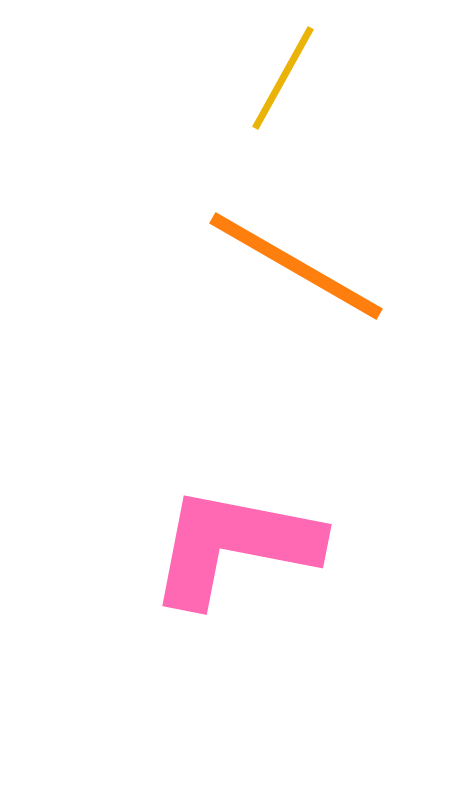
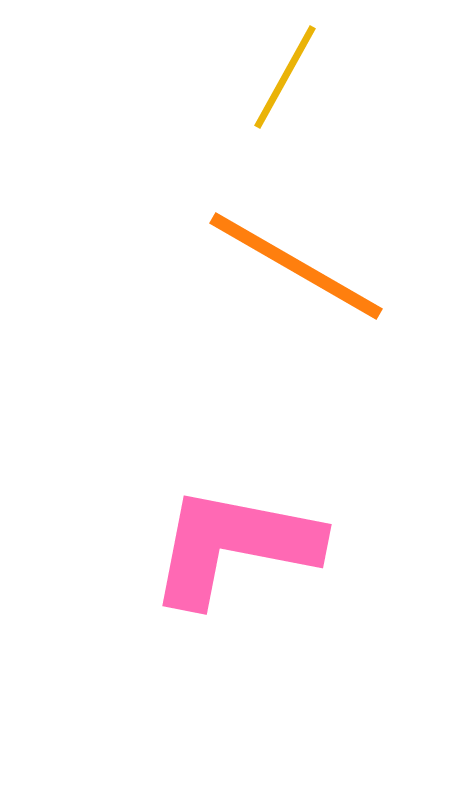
yellow line: moved 2 px right, 1 px up
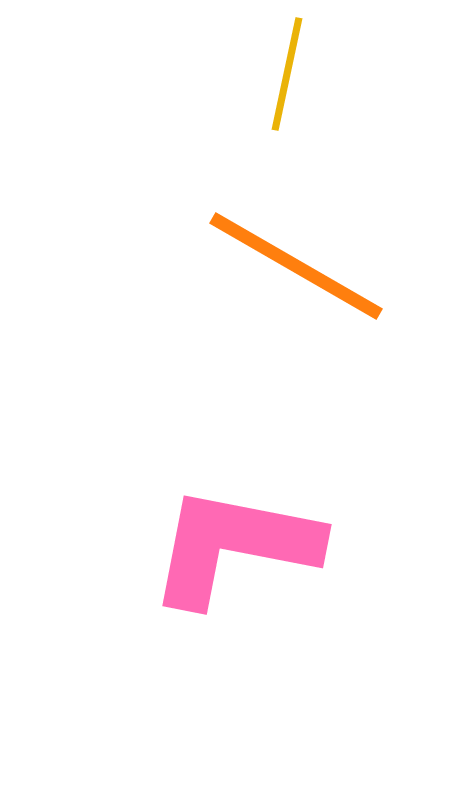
yellow line: moved 2 px right, 3 px up; rotated 17 degrees counterclockwise
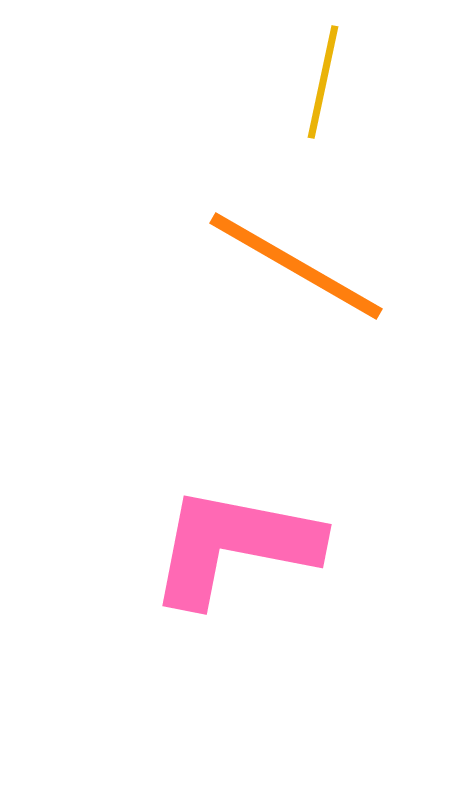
yellow line: moved 36 px right, 8 px down
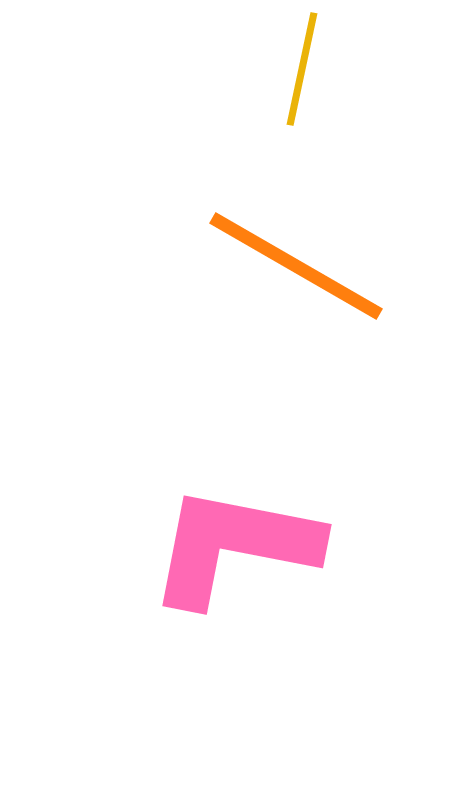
yellow line: moved 21 px left, 13 px up
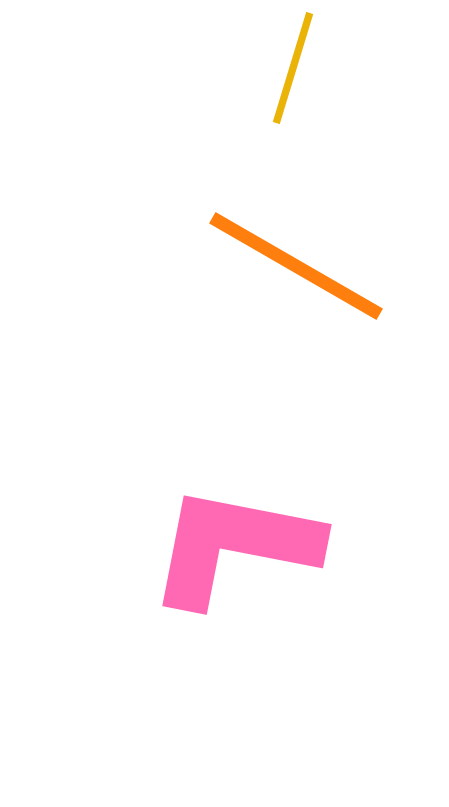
yellow line: moved 9 px left, 1 px up; rotated 5 degrees clockwise
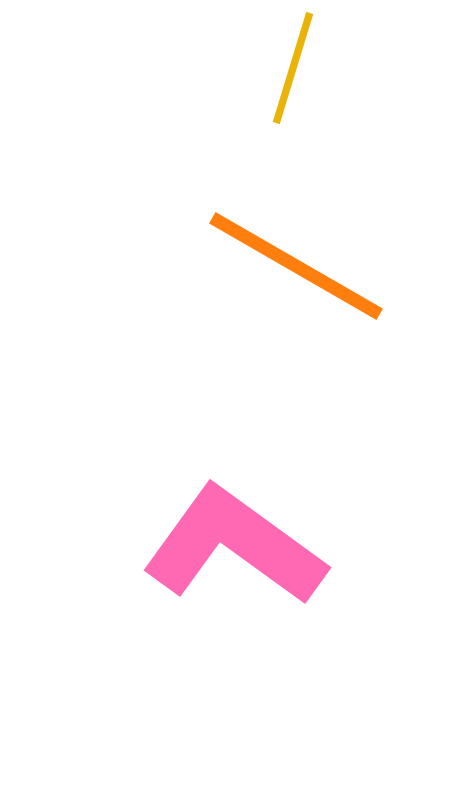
pink L-shape: rotated 25 degrees clockwise
